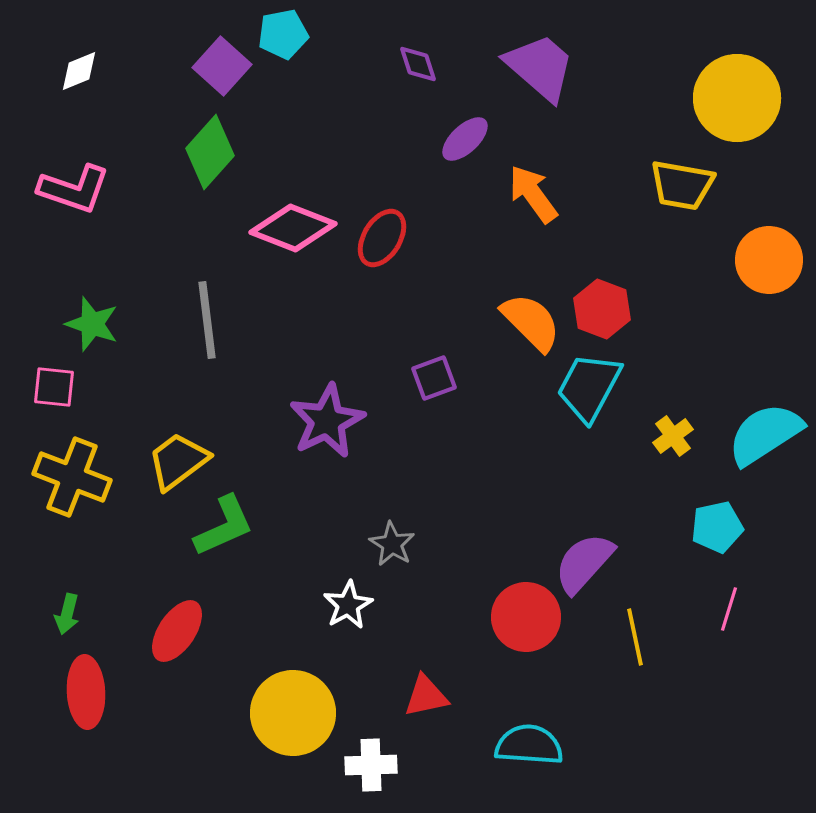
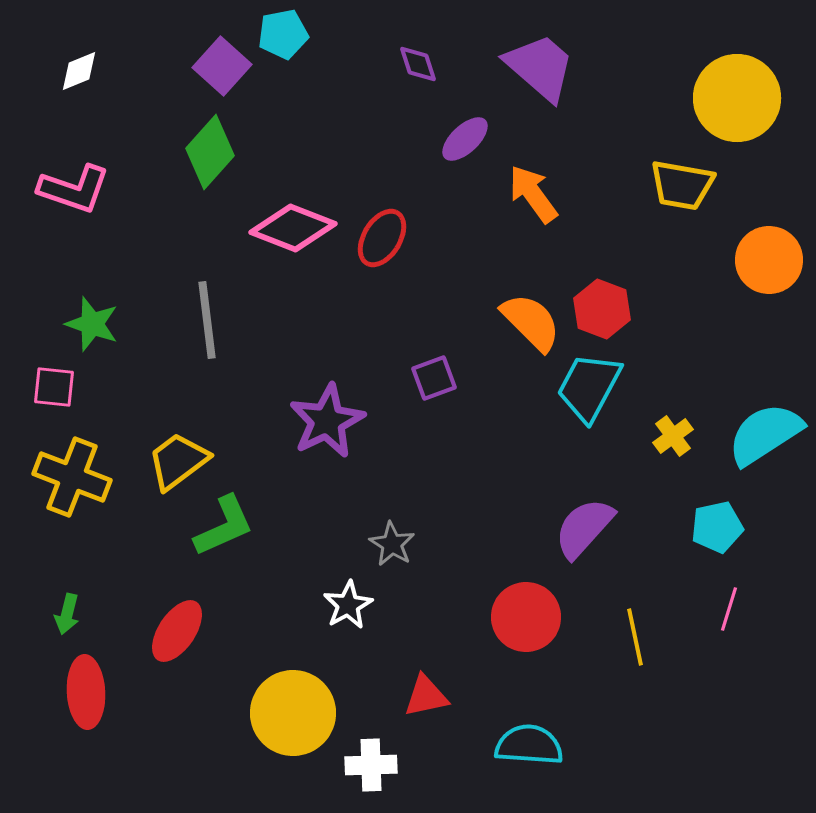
purple semicircle at (584, 563): moved 35 px up
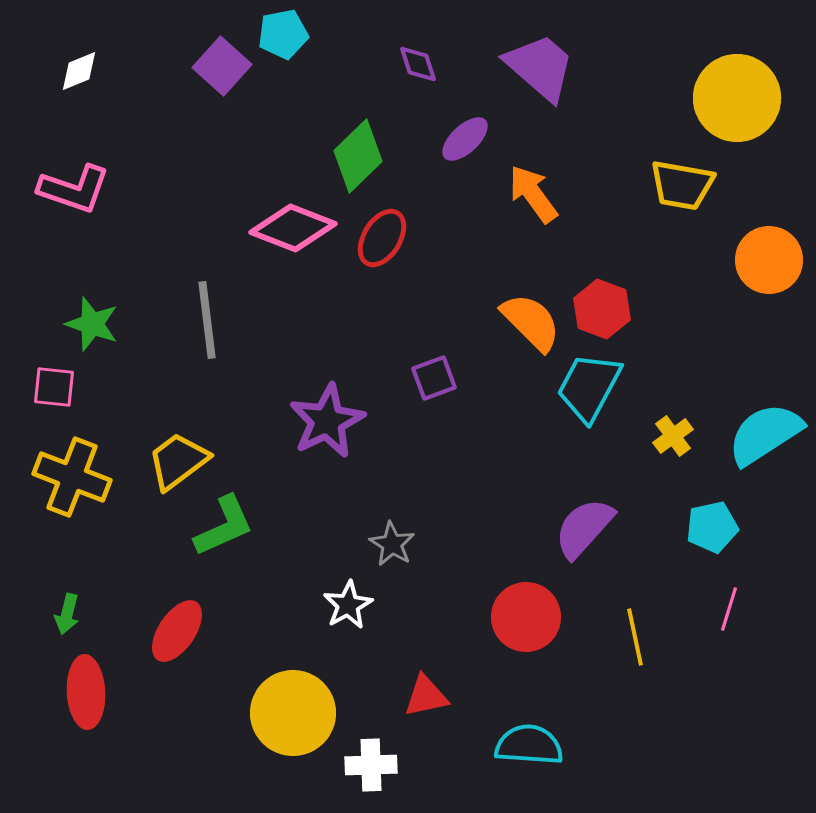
green diamond at (210, 152): moved 148 px right, 4 px down; rotated 4 degrees clockwise
cyan pentagon at (717, 527): moved 5 px left
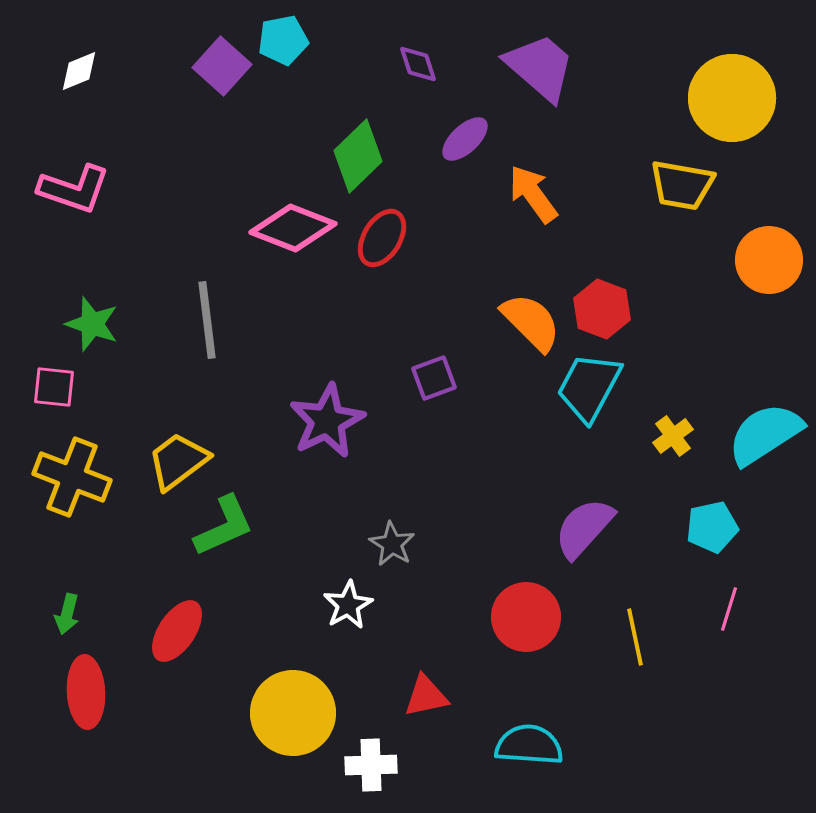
cyan pentagon at (283, 34): moved 6 px down
yellow circle at (737, 98): moved 5 px left
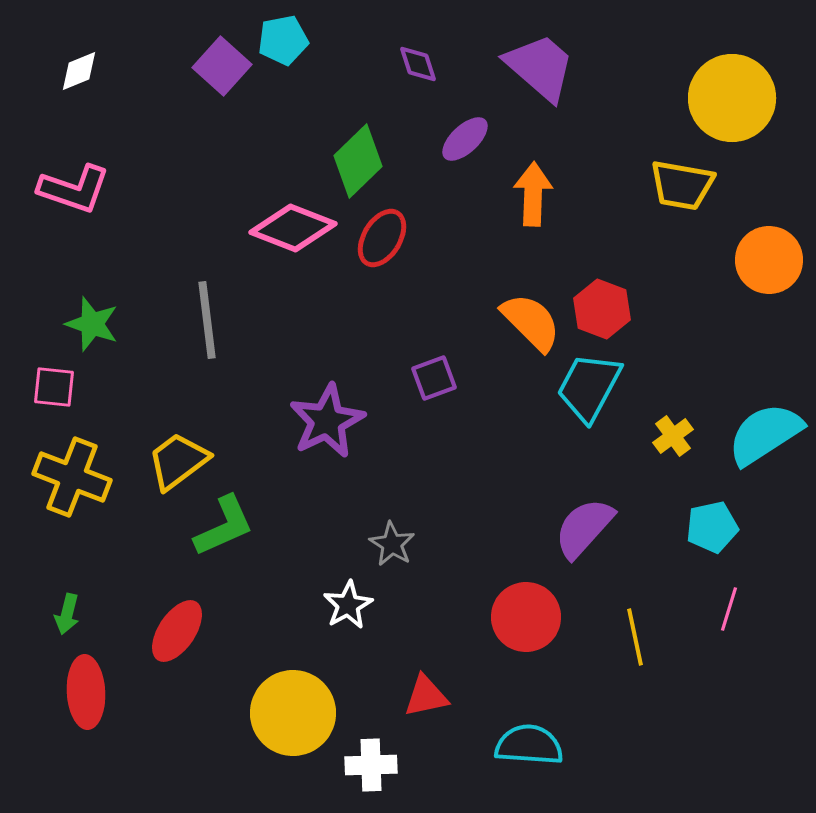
green diamond at (358, 156): moved 5 px down
orange arrow at (533, 194): rotated 38 degrees clockwise
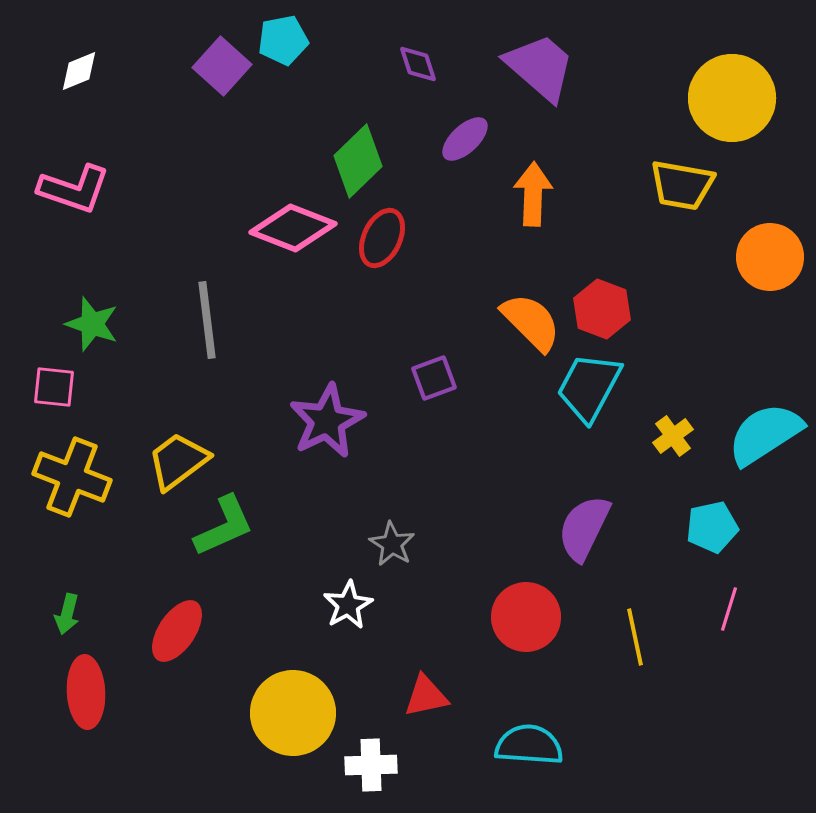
red ellipse at (382, 238): rotated 6 degrees counterclockwise
orange circle at (769, 260): moved 1 px right, 3 px up
purple semicircle at (584, 528): rotated 16 degrees counterclockwise
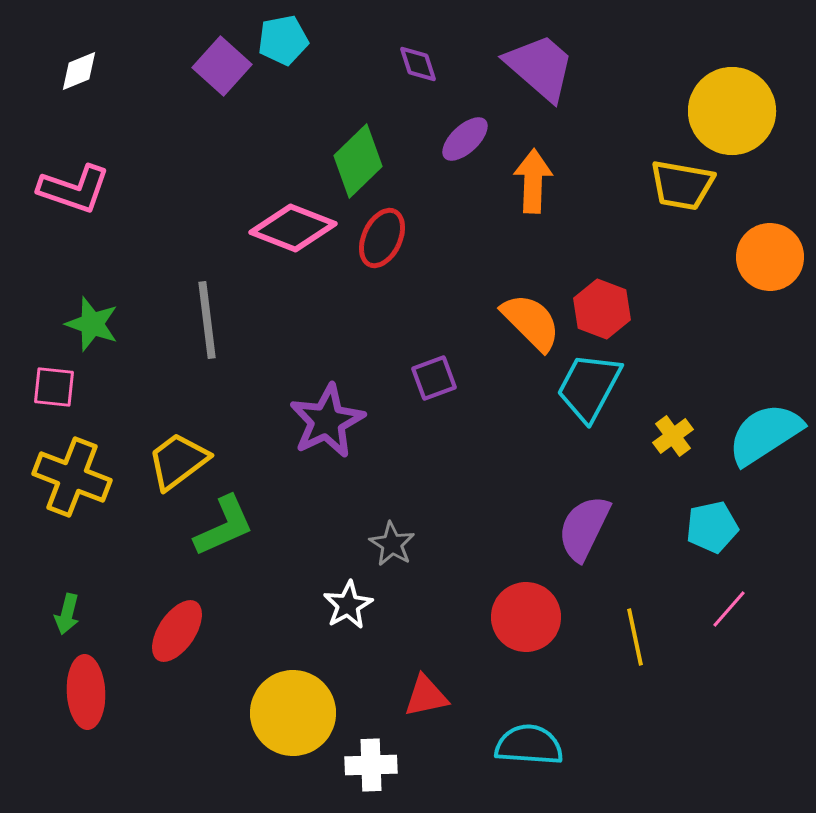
yellow circle at (732, 98): moved 13 px down
orange arrow at (533, 194): moved 13 px up
pink line at (729, 609): rotated 24 degrees clockwise
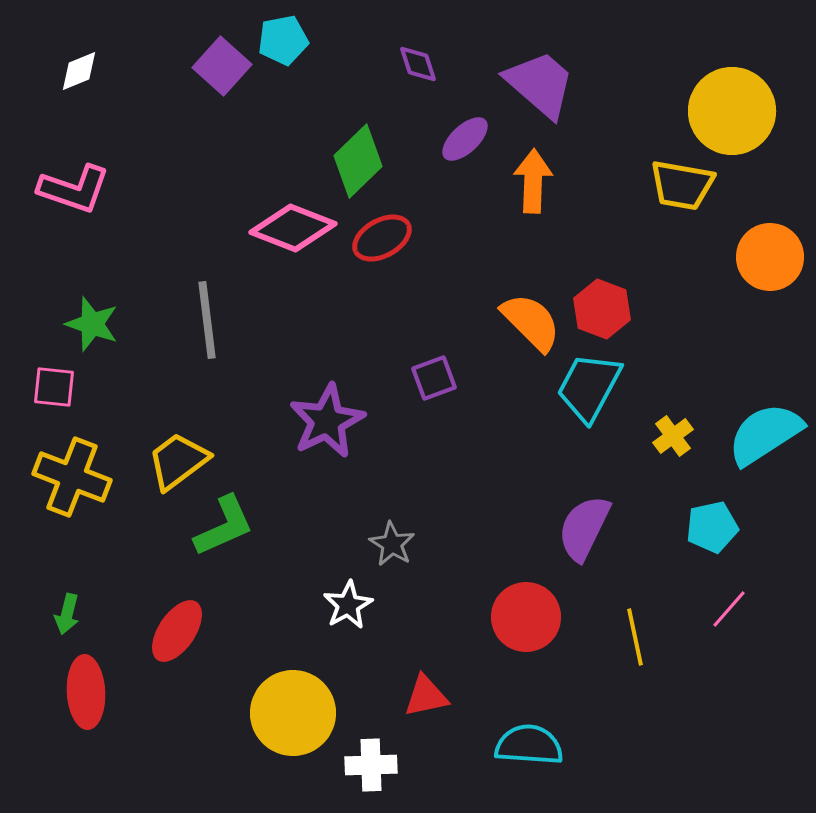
purple trapezoid at (540, 67): moved 17 px down
red ellipse at (382, 238): rotated 36 degrees clockwise
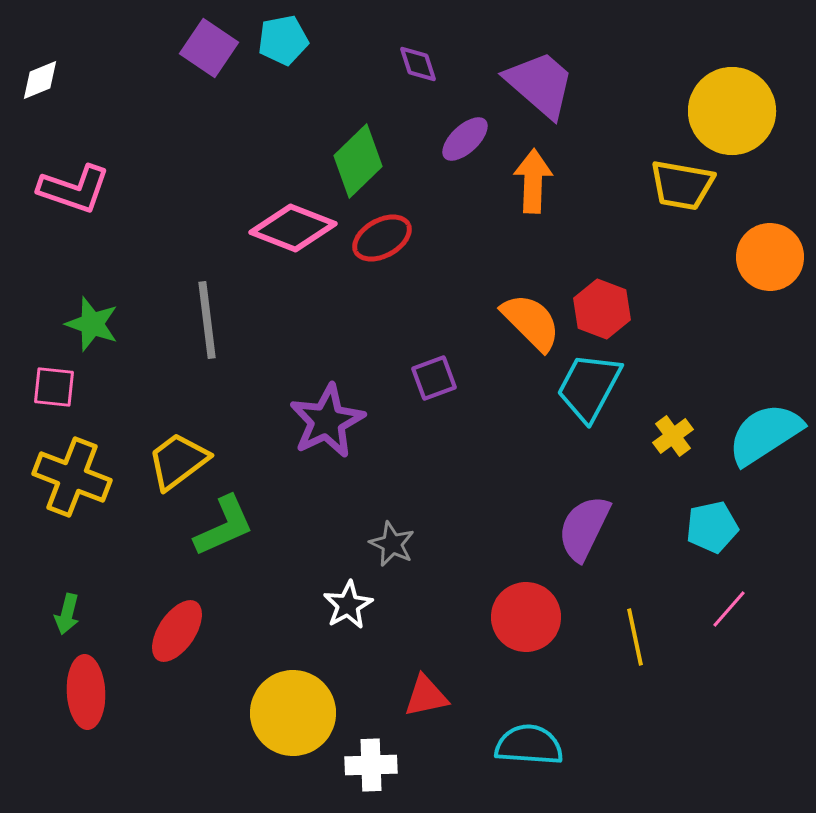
purple square at (222, 66): moved 13 px left, 18 px up; rotated 8 degrees counterclockwise
white diamond at (79, 71): moved 39 px left, 9 px down
gray star at (392, 544): rotated 6 degrees counterclockwise
